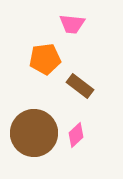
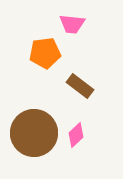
orange pentagon: moved 6 px up
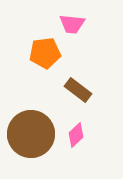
brown rectangle: moved 2 px left, 4 px down
brown circle: moved 3 px left, 1 px down
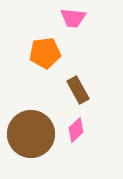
pink trapezoid: moved 1 px right, 6 px up
brown rectangle: rotated 24 degrees clockwise
pink diamond: moved 5 px up
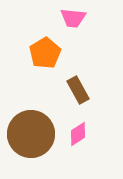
orange pentagon: rotated 24 degrees counterclockwise
pink diamond: moved 2 px right, 4 px down; rotated 10 degrees clockwise
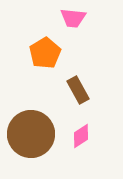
pink diamond: moved 3 px right, 2 px down
